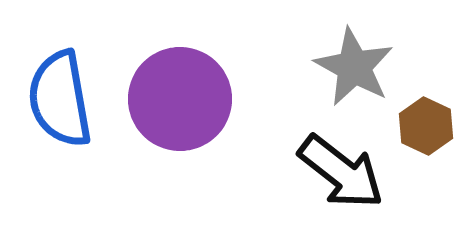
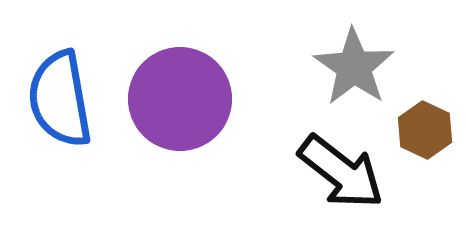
gray star: rotated 6 degrees clockwise
brown hexagon: moved 1 px left, 4 px down
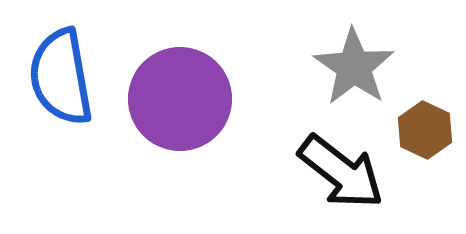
blue semicircle: moved 1 px right, 22 px up
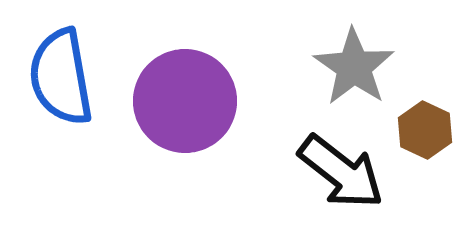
purple circle: moved 5 px right, 2 px down
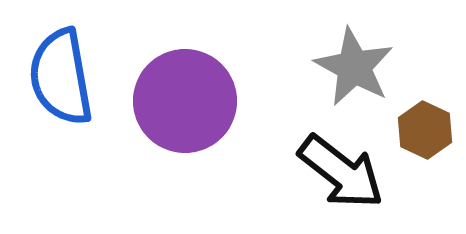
gray star: rotated 6 degrees counterclockwise
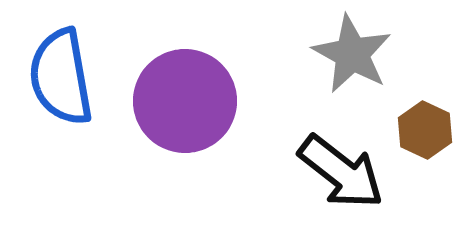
gray star: moved 2 px left, 13 px up
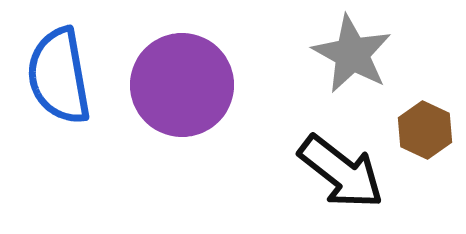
blue semicircle: moved 2 px left, 1 px up
purple circle: moved 3 px left, 16 px up
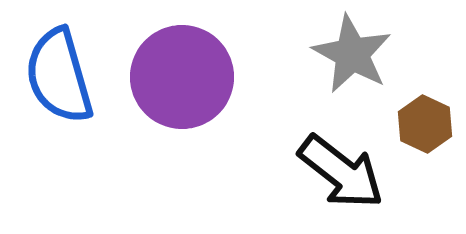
blue semicircle: rotated 6 degrees counterclockwise
purple circle: moved 8 px up
brown hexagon: moved 6 px up
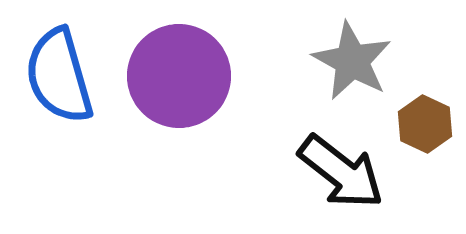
gray star: moved 7 px down
purple circle: moved 3 px left, 1 px up
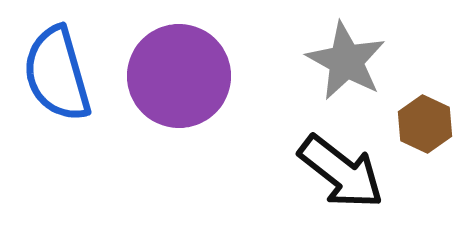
gray star: moved 6 px left
blue semicircle: moved 2 px left, 2 px up
